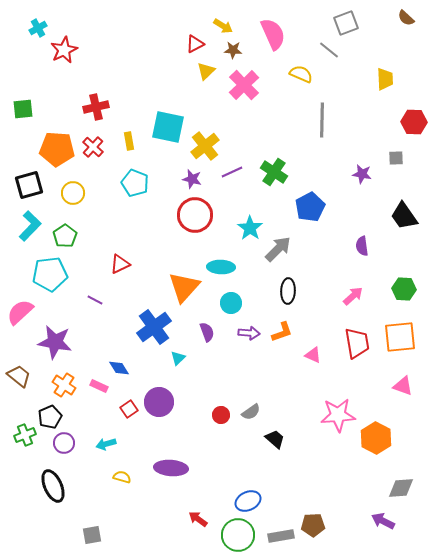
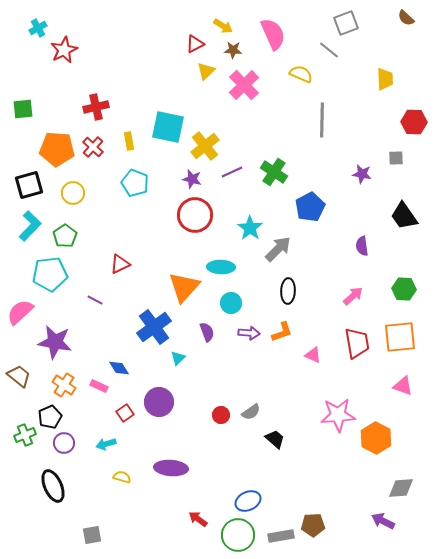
red square at (129, 409): moved 4 px left, 4 px down
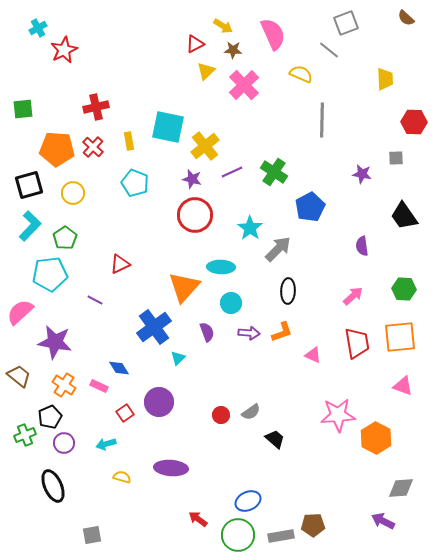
green pentagon at (65, 236): moved 2 px down
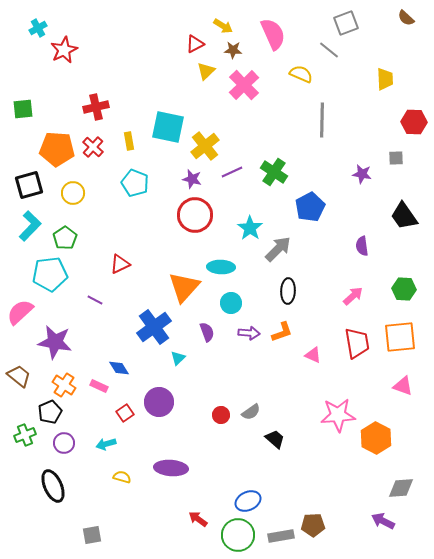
black pentagon at (50, 417): moved 5 px up
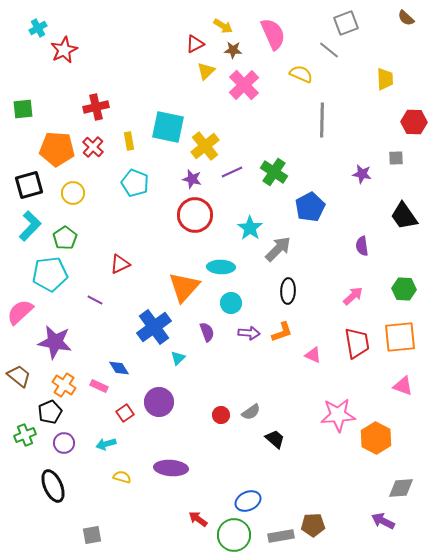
green circle at (238, 535): moved 4 px left
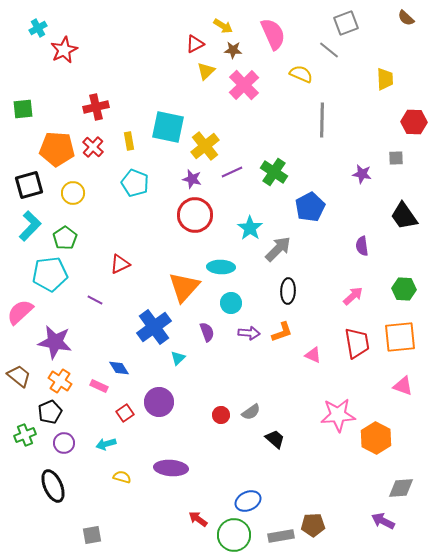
orange cross at (64, 385): moved 4 px left, 4 px up
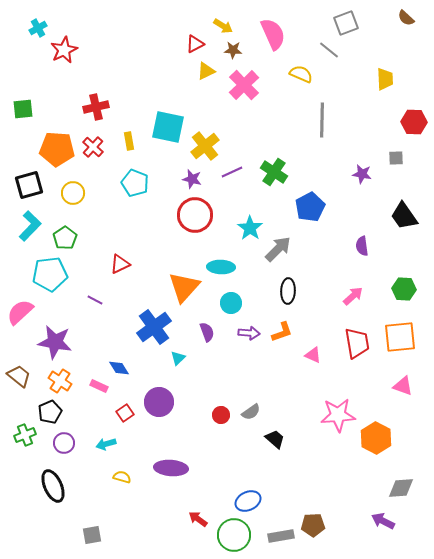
yellow triangle at (206, 71): rotated 18 degrees clockwise
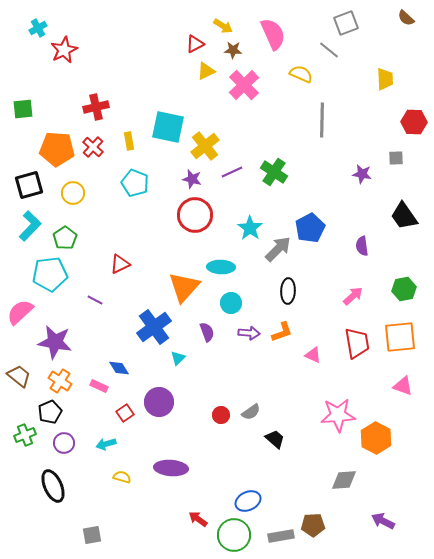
blue pentagon at (310, 207): moved 21 px down
green hexagon at (404, 289): rotated 15 degrees counterclockwise
gray diamond at (401, 488): moved 57 px left, 8 px up
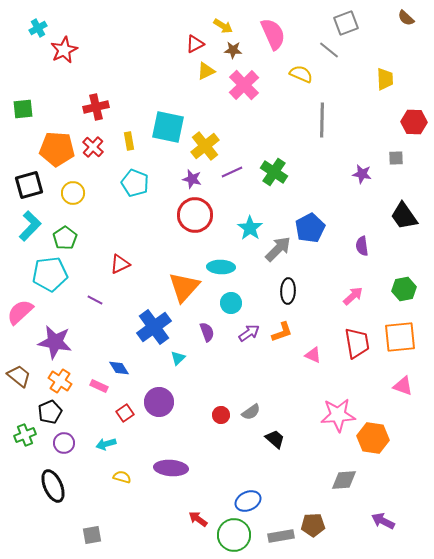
purple arrow at (249, 333): rotated 40 degrees counterclockwise
orange hexagon at (376, 438): moved 3 px left; rotated 20 degrees counterclockwise
